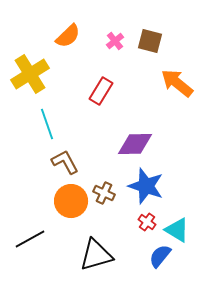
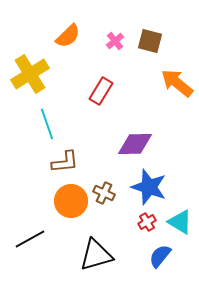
brown L-shape: rotated 112 degrees clockwise
blue star: moved 3 px right, 1 px down
red cross: rotated 24 degrees clockwise
cyan triangle: moved 3 px right, 8 px up
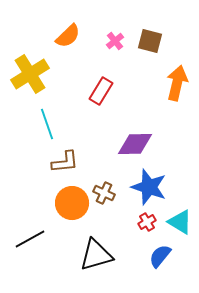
orange arrow: rotated 64 degrees clockwise
orange circle: moved 1 px right, 2 px down
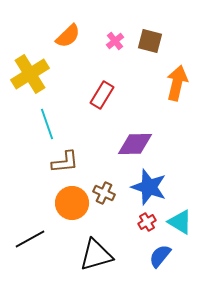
red rectangle: moved 1 px right, 4 px down
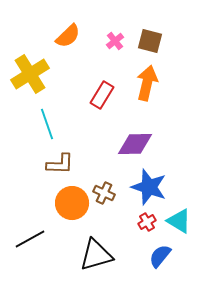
orange arrow: moved 30 px left
brown L-shape: moved 5 px left, 2 px down; rotated 8 degrees clockwise
cyan triangle: moved 1 px left, 1 px up
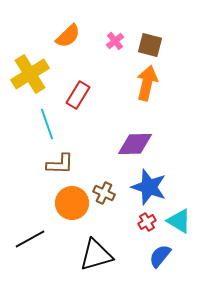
brown square: moved 4 px down
red rectangle: moved 24 px left
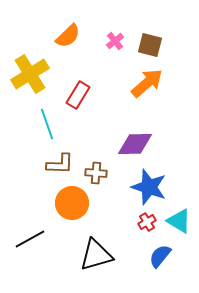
orange arrow: rotated 36 degrees clockwise
brown cross: moved 8 px left, 20 px up; rotated 20 degrees counterclockwise
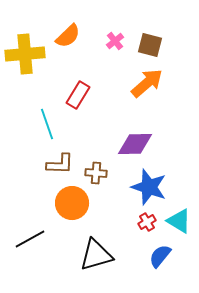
yellow cross: moved 5 px left, 20 px up; rotated 27 degrees clockwise
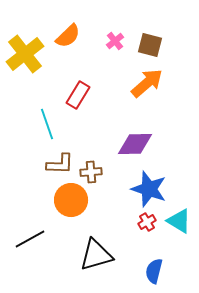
yellow cross: rotated 33 degrees counterclockwise
brown cross: moved 5 px left, 1 px up; rotated 10 degrees counterclockwise
blue star: moved 2 px down
orange circle: moved 1 px left, 3 px up
blue semicircle: moved 6 px left, 15 px down; rotated 25 degrees counterclockwise
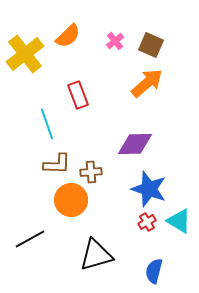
brown square: moved 1 px right; rotated 10 degrees clockwise
red rectangle: rotated 52 degrees counterclockwise
brown L-shape: moved 3 px left
